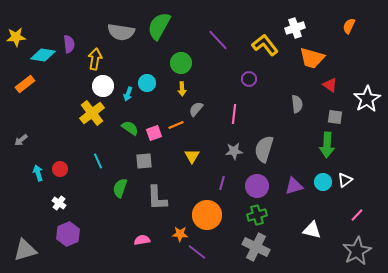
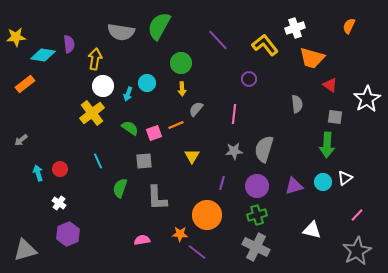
white triangle at (345, 180): moved 2 px up
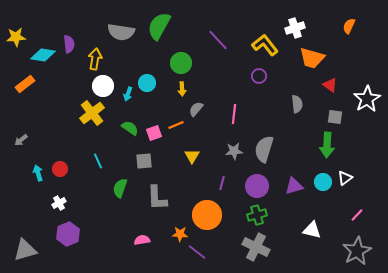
purple circle at (249, 79): moved 10 px right, 3 px up
white cross at (59, 203): rotated 24 degrees clockwise
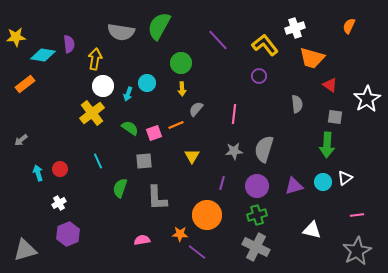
pink line at (357, 215): rotated 40 degrees clockwise
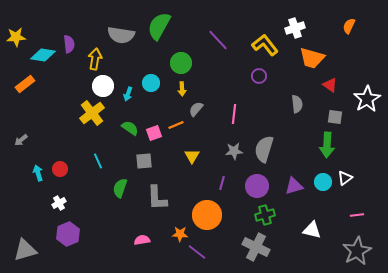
gray semicircle at (121, 32): moved 3 px down
cyan circle at (147, 83): moved 4 px right
green cross at (257, 215): moved 8 px right
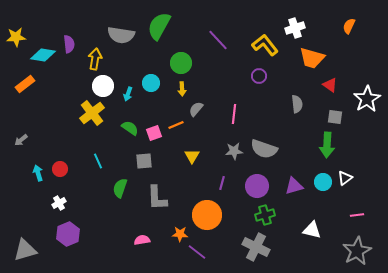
gray semicircle at (264, 149): rotated 88 degrees counterclockwise
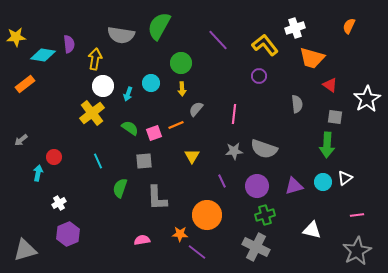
red circle at (60, 169): moved 6 px left, 12 px up
cyan arrow at (38, 173): rotated 28 degrees clockwise
purple line at (222, 183): moved 2 px up; rotated 40 degrees counterclockwise
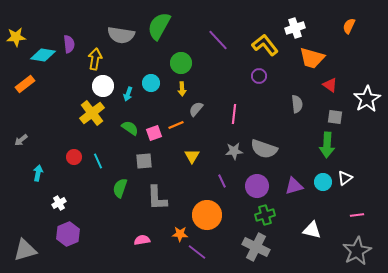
red circle at (54, 157): moved 20 px right
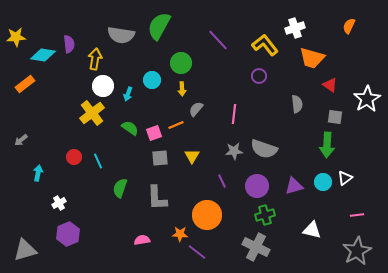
cyan circle at (151, 83): moved 1 px right, 3 px up
gray square at (144, 161): moved 16 px right, 3 px up
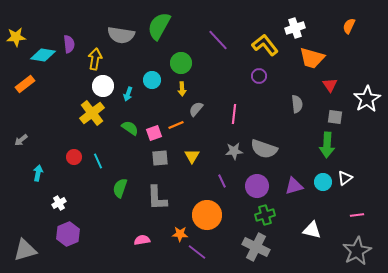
red triangle at (330, 85): rotated 21 degrees clockwise
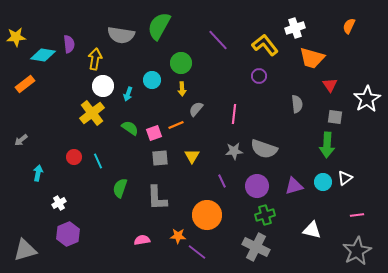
orange star at (180, 234): moved 2 px left, 2 px down
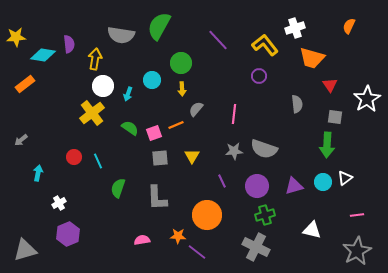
green semicircle at (120, 188): moved 2 px left
